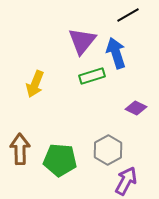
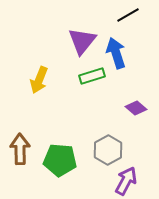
yellow arrow: moved 4 px right, 4 px up
purple diamond: rotated 15 degrees clockwise
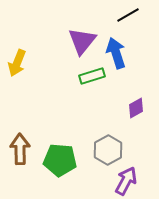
yellow arrow: moved 22 px left, 17 px up
purple diamond: rotated 70 degrees counterclockwise
